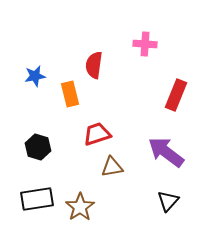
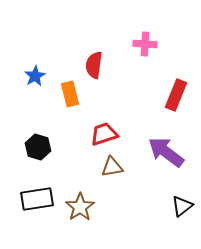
blue star: rotated 20 degrees counterclockwise
red trapezoid: moved 7 px right
black triangle: moved 14 px right, 5 px down; rotated 10 degrees clockwise
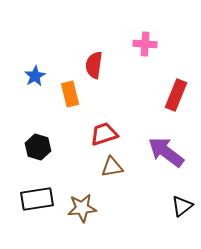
brown star: moved 2 px right, 1 px down; rotated 28 degrees clockwise
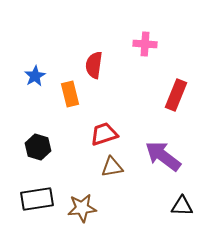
purple arrow: moved 3 px left, 4 px down
black triangle: rotated 40 degrees clockwise
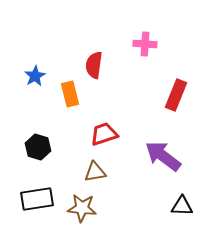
brown triangle: moved 17 px left, 5 px down
brown star: rotated 12 degrees clockwise
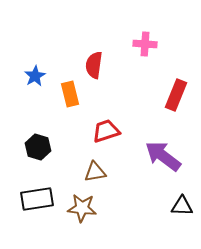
red trapezoid: moved 2 px right, 3 px up
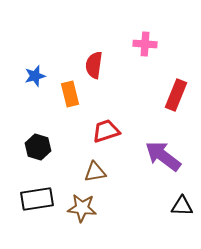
blue star: rotated 15 degrees clockwise
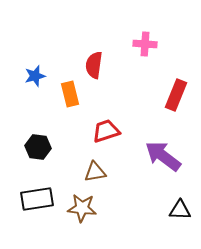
black hexagon: rotated 10 degrees counterclockwise
black triangle: moved 2 px left, 4 px down
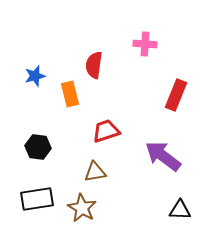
brown star: rotated 24 degrees clockwise
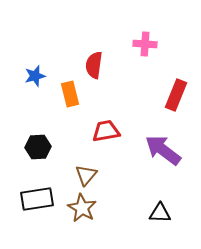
red trapezoid: rotated 8 degrees clockwise
black hexagon: rotated 10 degrees counterclockwise
purple arrow: moved 6 px up
brown triangle: moved 9 px left, 3 px down; rotated 40 degrees counterclockwise
black triangle: moved 20 px left, 3 px down
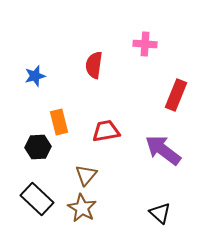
orange rectangle: moved 11 px left, 28 px down
black rectangle: rotated 52 degrees clockwise
black triangle: rotated 40 degrees clockwise
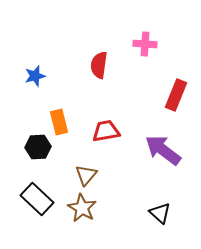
red semicircle: moved 5 px right
